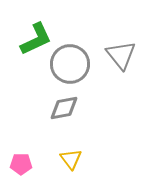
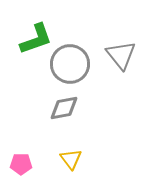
green L-shape: rotated 6 degrees clockwise
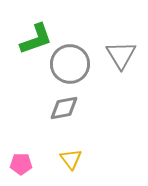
gray triangle: rotated 8 degrees clockwise
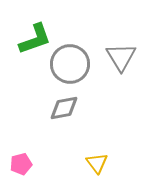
green L-shape: moved 1 px left
gray triangle: moved 2 px down
yellow triangle: moved 26 px right, 4 px down
pink pentagon: rotated 15 degrees counterclockwise
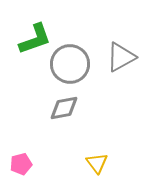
gray triangle: rotated 32 degrees clockwise
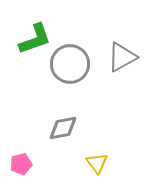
gray triangle: moved 1 px right
gray diamond: moved 1 px left, 20 px down
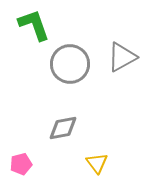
green L-shape: moved 1 px left, 14 px up; rotated 90 degrees counterclockwise
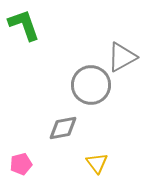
green L-shape: moved 10 px left
gray circle: moved 21 px right, 21 px down
